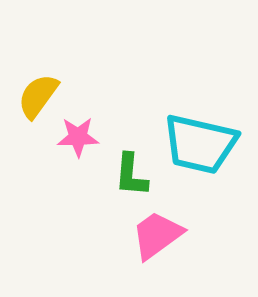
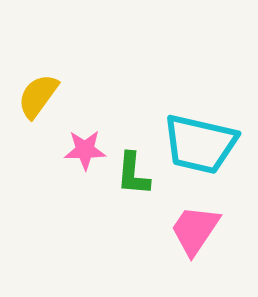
pink star: moved 7 px right, 13 px down
green L-shape: moved 2 px right, 1 px up
pink trapezoid: moved 38 px right, 5 px up; rotated 20 degrees counterclockwise
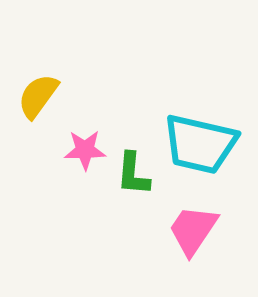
pink trapezoid: moved 2 px left
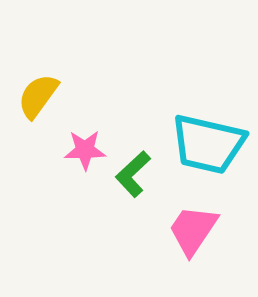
cyan trapezoid: moved 8 px right
green L-shape: rotated 42 degrees clockwise
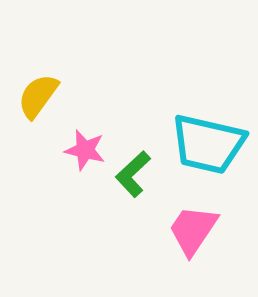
pink star: rotated 15 degrees clockwise
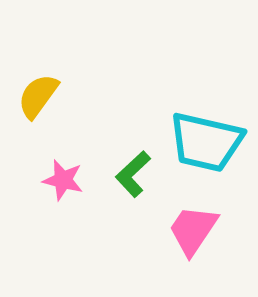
cyan trapezoid: moved 2 px left, 2 px up
pink star: moved 22 px left, 30 px down
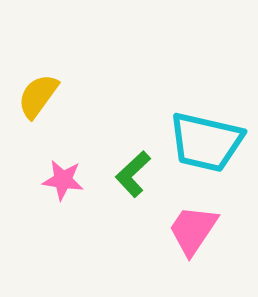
pink star: rotated 6 degrees counterclockwise
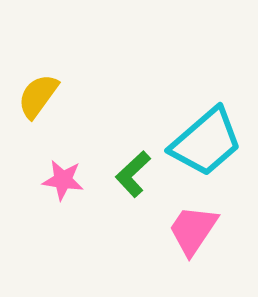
cyan trapezoid: rotated 54 degrees counterclockwise
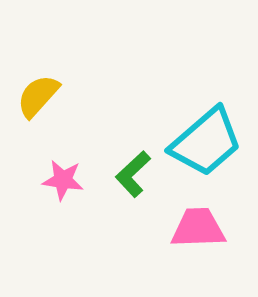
yellow semicircle: rotated 6 degrees clockwise
pink trapezoid: moved 5 px right, 2 px up; rotated 54 degrees clockwise
